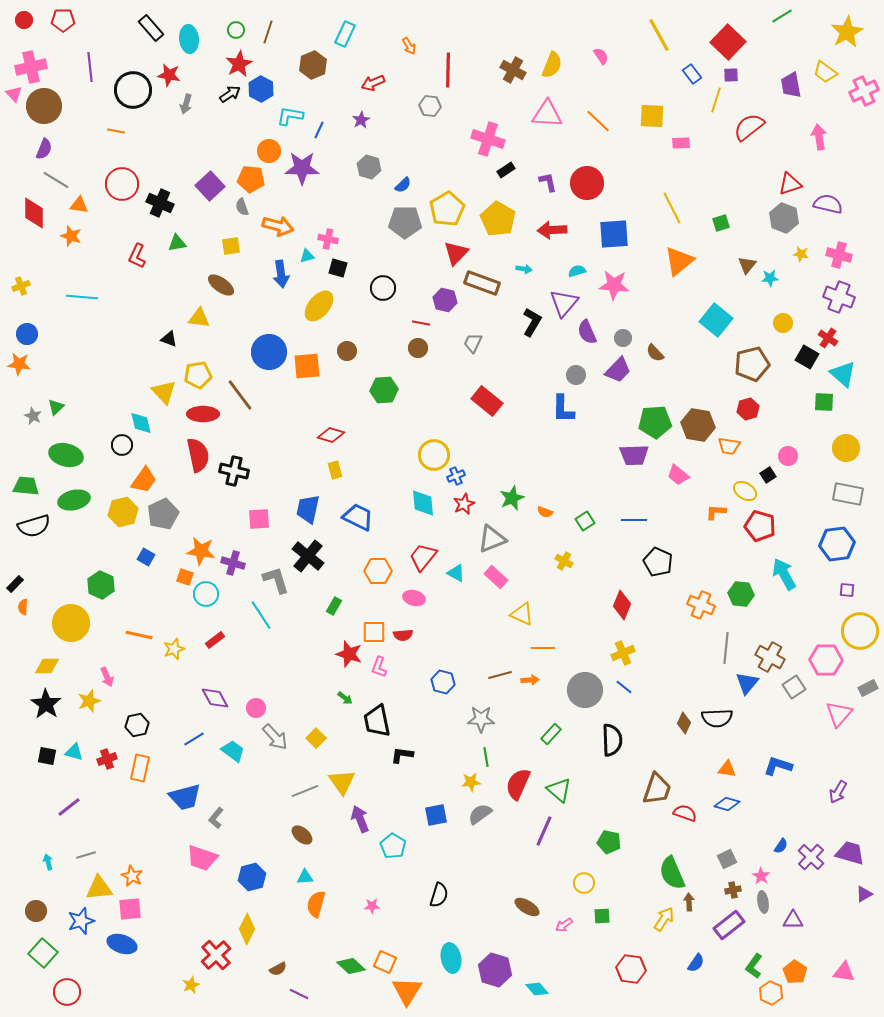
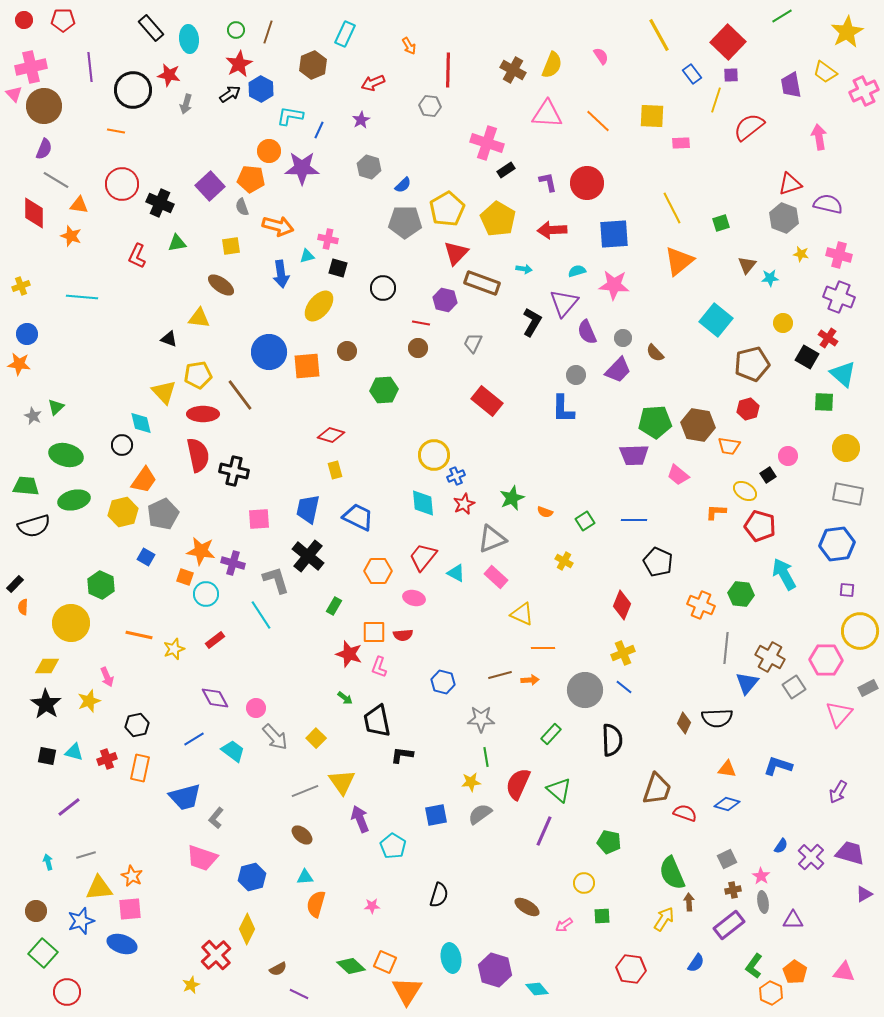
pink cross at (488, 139): moved 1 px left, 4 px down
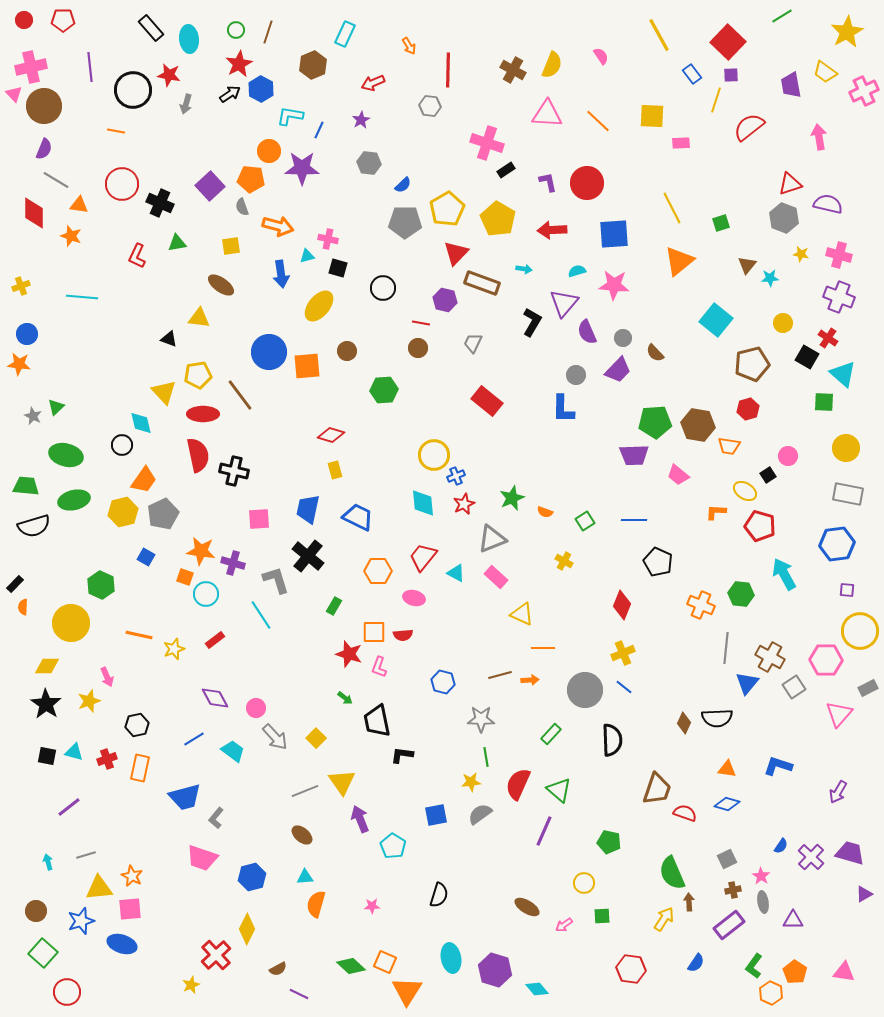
gray hexagon at (369, 167): moved 4 px up; rotated 10 degrees counterclockwise
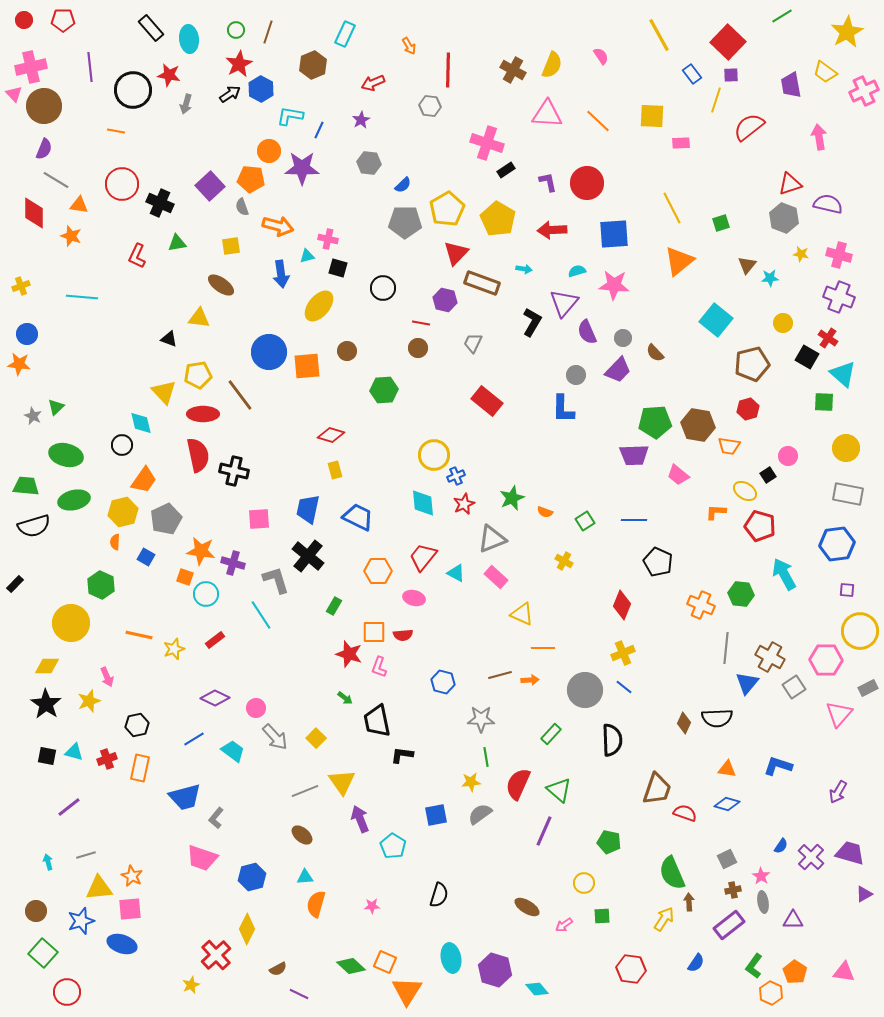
gray pentagon at (163, 514): moved 3 px right, 5 px down
orange semicircle at (23, 607): moved 92 px right, 65 px up
purple diamond at (215, 698): rotated 36 degrees counterclockwise
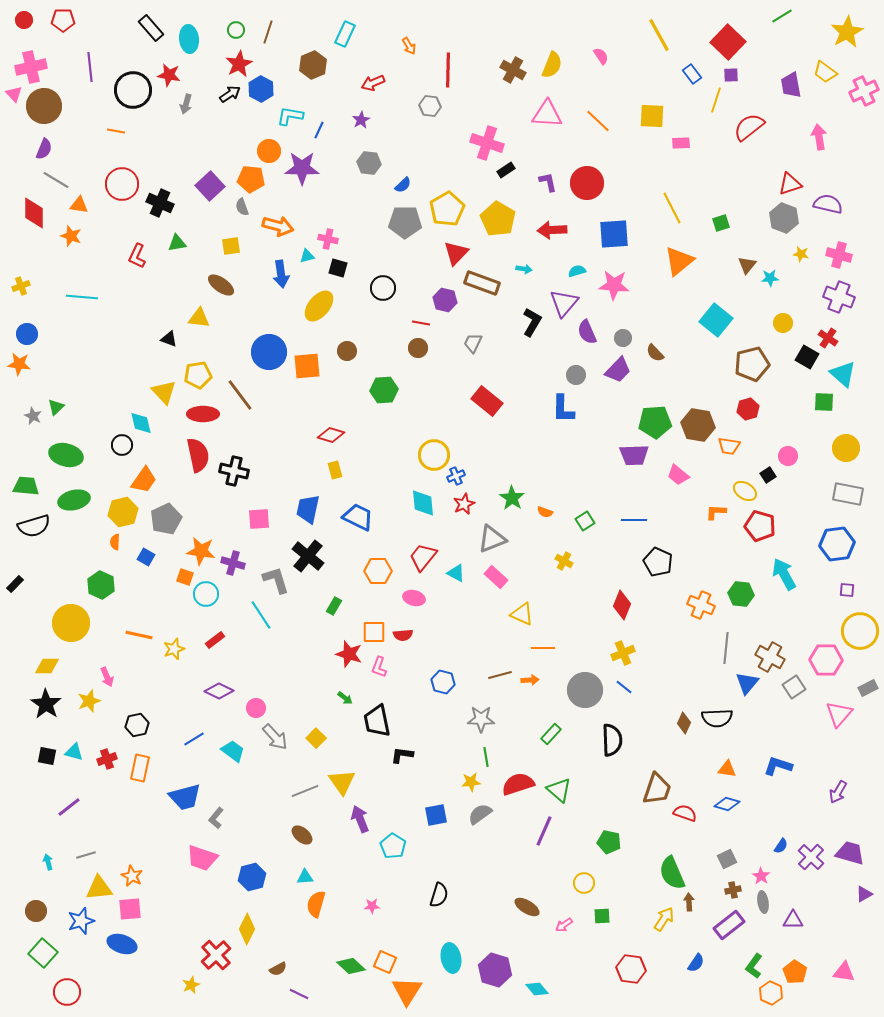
green star at (512, 498): rotated 15 degrees counterclockwise
purple diamond at (215, 698): moved 4 px right, 7 px up
red semicircle at (518, 784): rotated 48 degrees clockwise
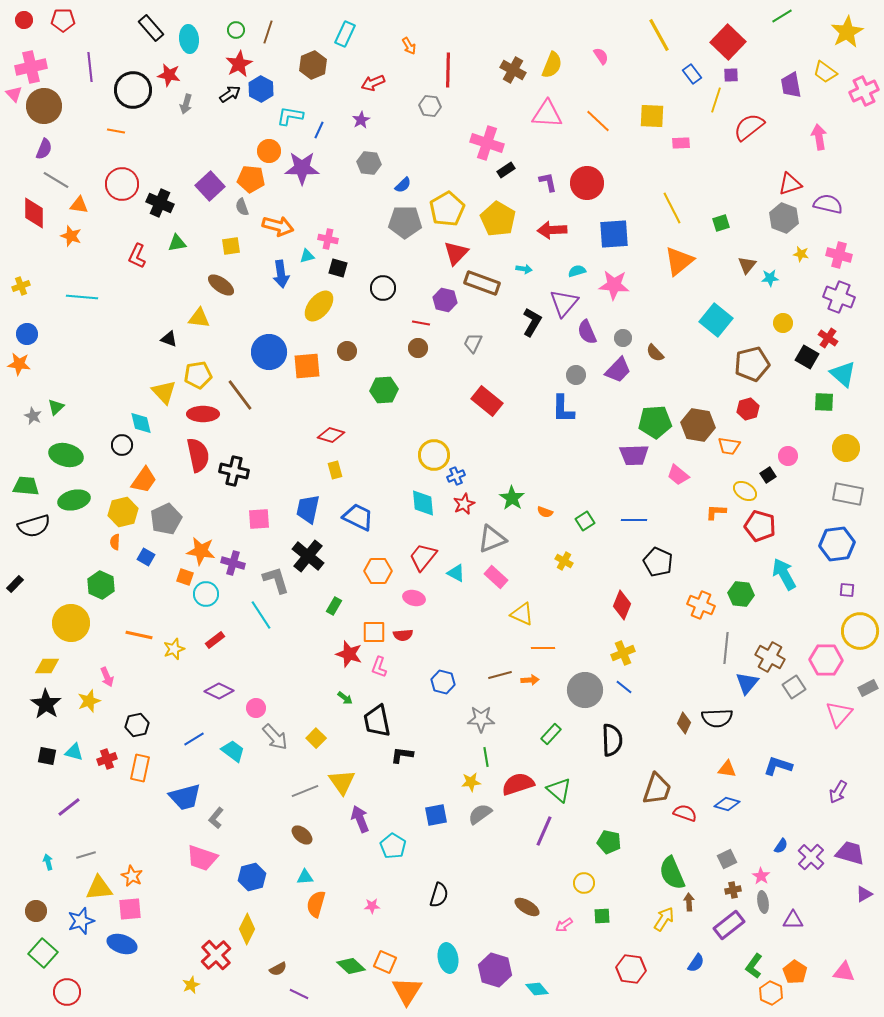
cyan ellipse at (451, 958): moved 3 px left
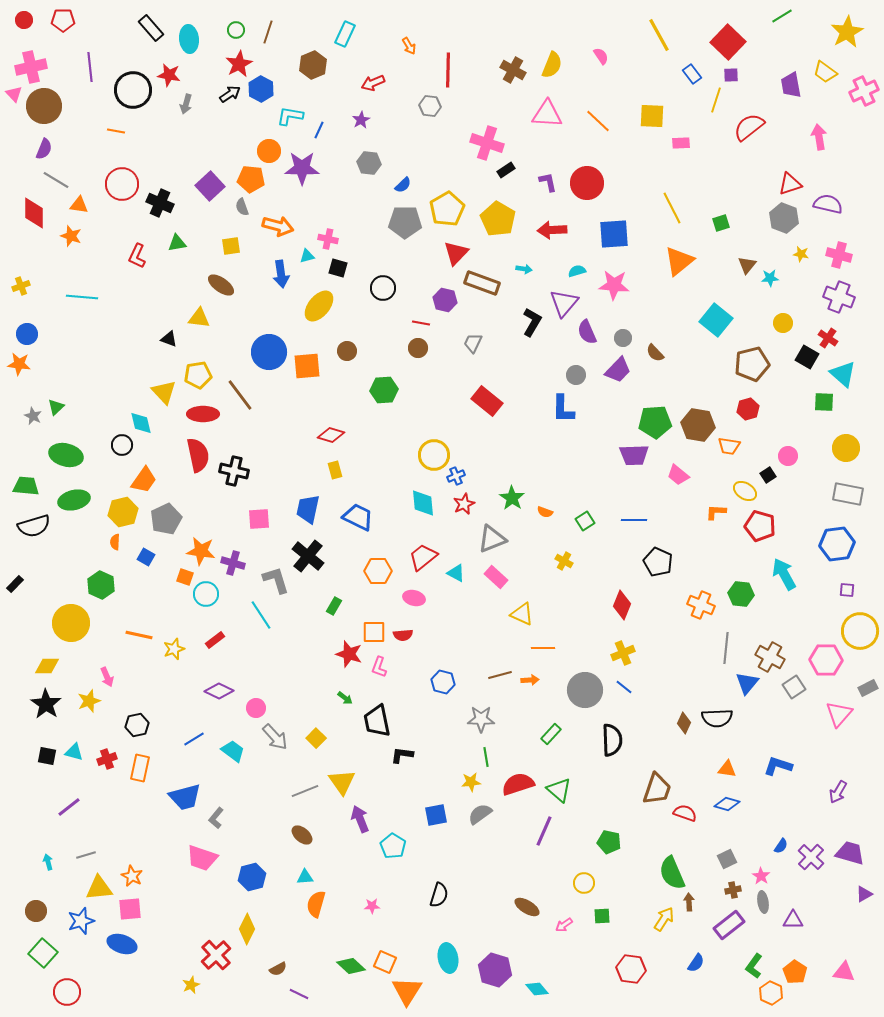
red trapezoid at (423, 557): rotated 12 degrees clockwise
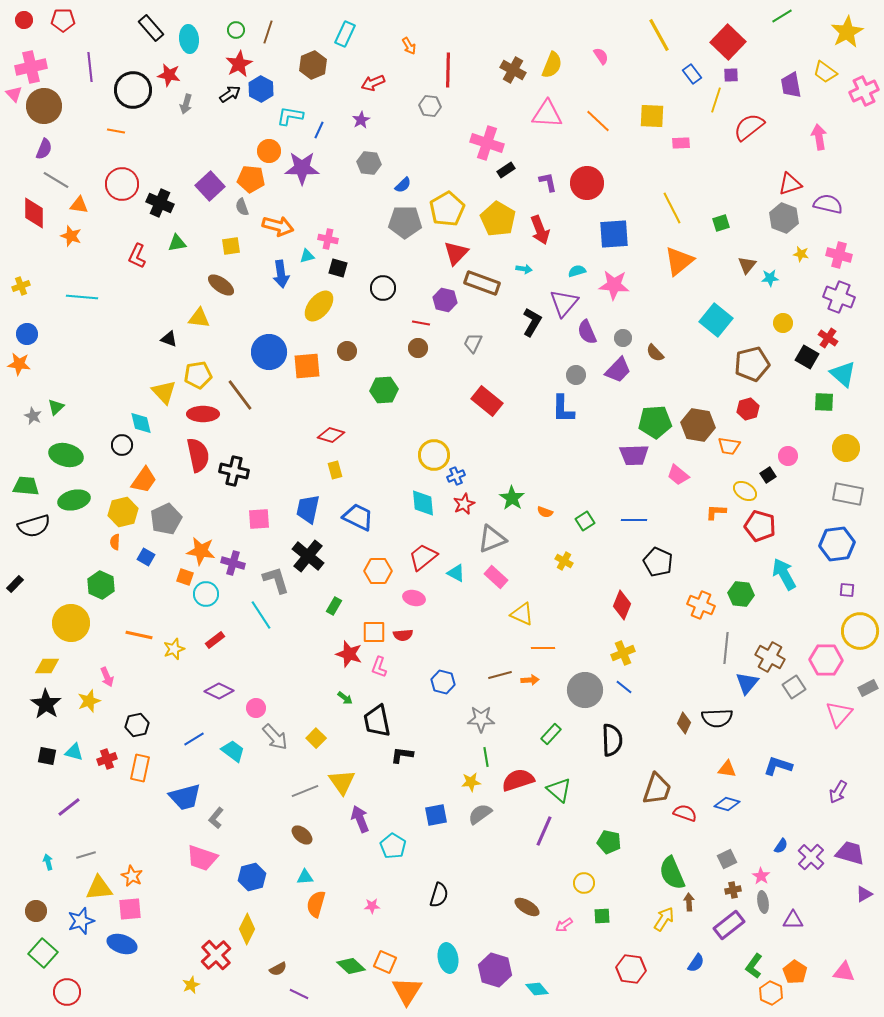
red arrow at (552, 230): moved 12 px left; rotated 108 degrees counterclockwise
red semicircle at (518, 784): moved 4 px up
